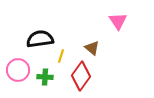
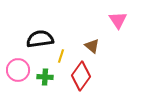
pink triangle: moved 1 px up
brown triangle: moved 2 px up
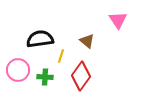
brown triangle: moved 5 px left, 5 px up
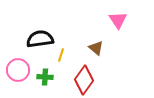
brown triangle: moved 9 px right, 7 px down
yellow line: moved 1 px up
red diamond: moved 3 px right, 4 px down
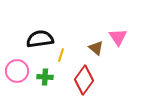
pink triangle: moved 17 px down
pink circle: moved 1 px left, 1 px down
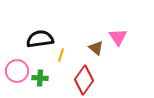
green cross: moved 5 px left, 1 px down
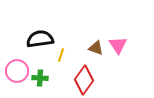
pink triangle: moved 8 px down
brown triangle: rotated 21 degrees counterclockwise
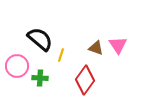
black semicircle: rotated 48 degrees clockwise
pink circle: moved 5 px up
red diamond: moved 1 px right
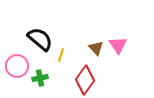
brown triangle: rotated 28 degrees clockwise
green cross: rotated 14 degrees counterclockwise
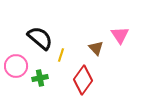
black semicircle: moved 1 px up
pink triangle: moved 2 px right, 10 px up
pink circle: moved 1 px left
red diamond: moved 2 px left
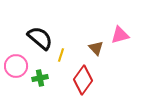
pink triangle: rotated 48 degrees clockwise
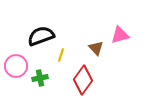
black semicircle: moved 1 px right, 2 px up; rotated 60 degrees counterclockwise
